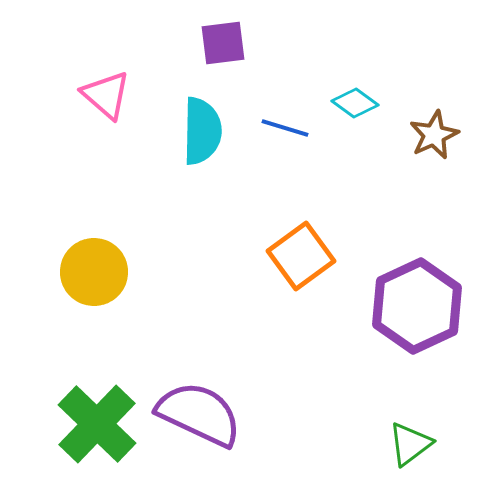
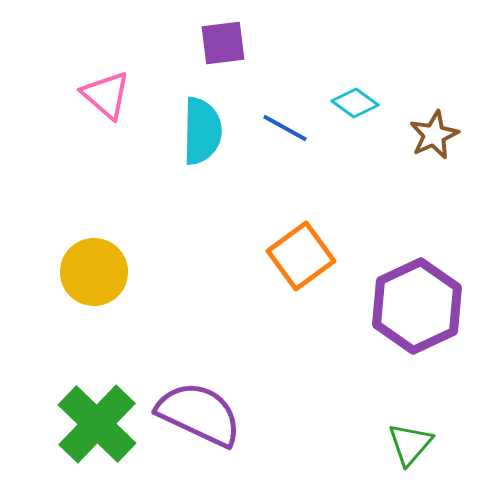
blue line: rotated 12 degrees clockwise
green triangle: rotated 12 degrees counterclockwise
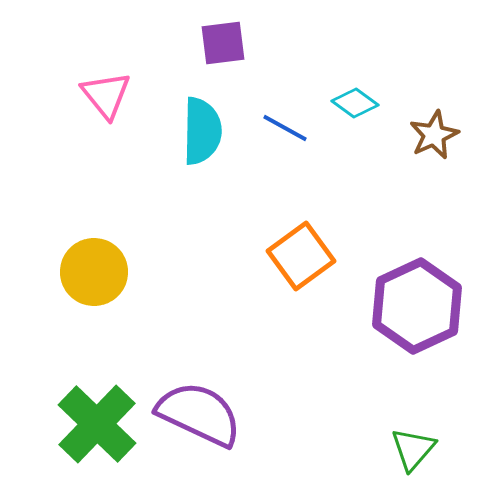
pink triangle: rotated 10 degrees clockwise
green triangle: moved 3 px right, 5 px down
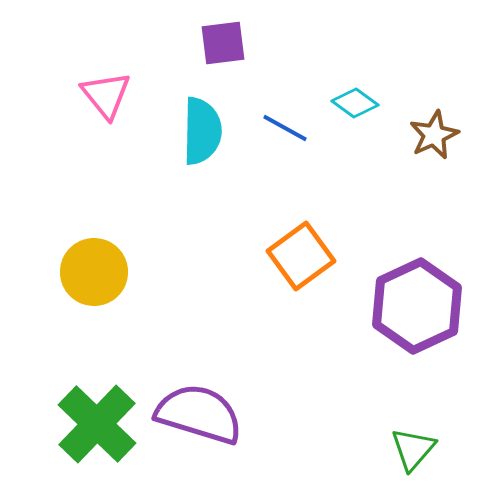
purple semicircle: rotated 8 degrees counterclockwise
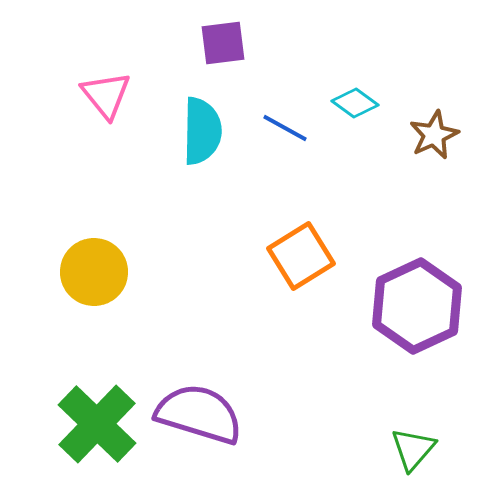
orange square: rotated 4 degrees clockwise
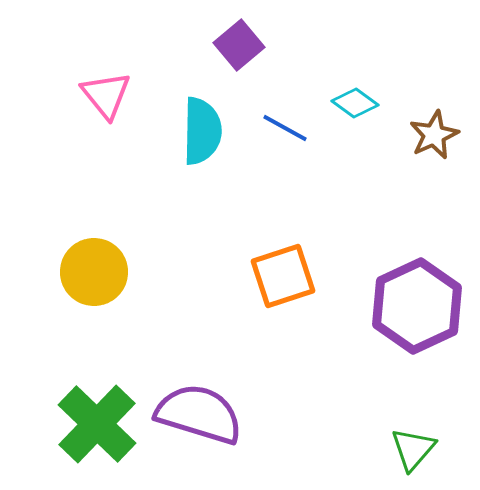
purple square: moved 16 px right, 2 px down; rotated 33 degrees counterclockwise
orange square: moved 18 px left, 20 px down; rotated 14 degrees clockwise
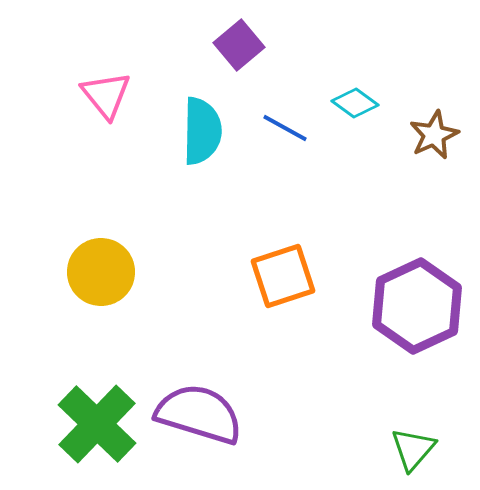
yellow circle: moved 7 px right
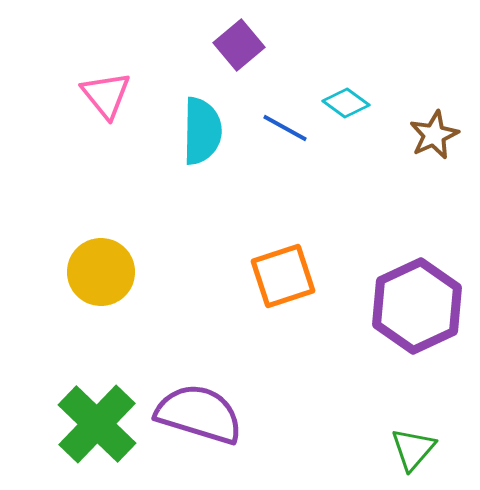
cyan diamond: moved 9 px left
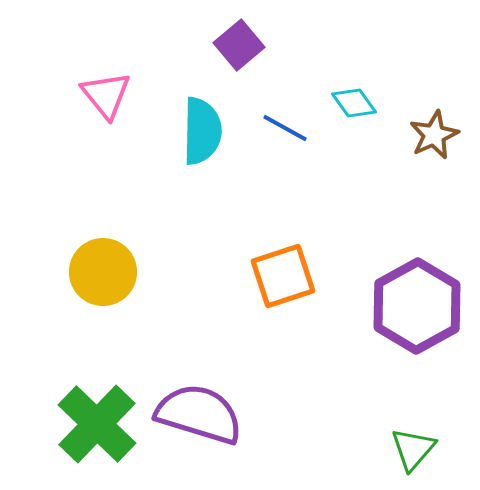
cyan diamond: moved 8 px right; rotated 18 degrees clockwise
yellow circle: moved 2 px right
purple hexagon: rotated 4 degrees counterclockwise
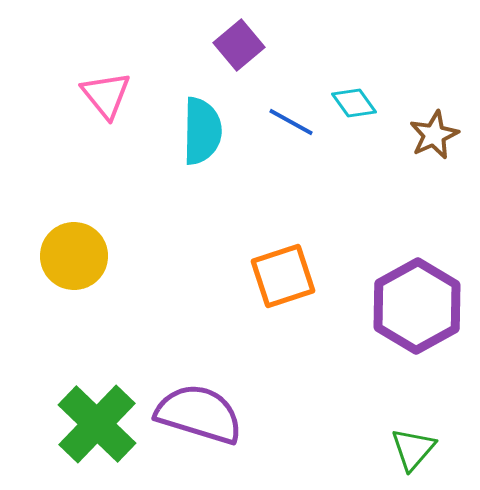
blue line: moved 6 px right, 6 px up
yellow circle: moved 29 px left, 16 px up
